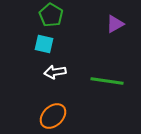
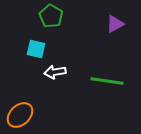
green pentagon: moved 1 px down
cyan square: moved 8 px left, 5 px down
orange ellipse: moved 33 px left, 1 px up
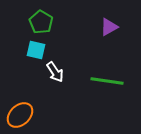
green pentagon: moved 10 px left, 6 px down
purple triangle: moved 6 px left, 3 px down
cyan square: moved 1 px down
white arrow: rotated 115 degrees counterclockwise
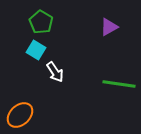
cyan square: rotated 18 degrees clockwise
green line: moved 12 px right, 3 px down
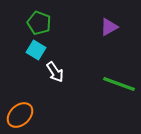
green pentagon: moved 2 px left, 1 px down; rotated 10 degrees counterclockwise
green line: rotated 12 degrees clockwise
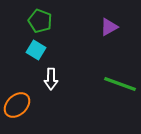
green pentagon: moved 1 px right, 2 px up
white arrow: moved 4 px left, 7 px down; rotated 35 degrees clockwise
green line: moved 1 px right
orange ellipse: moved 3 px left, 10 px up
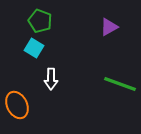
cyan square: moved 2 px left, 2 px up
orange ellipse: rotated 72 degrees counterclockwise
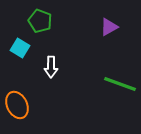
cyan square: moved 14 px left
white arrow: moved 12 px up
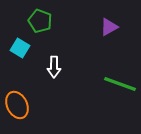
white arrow: moved 3 px right
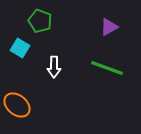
green line: moved 13 px left, 16 px up
orange ellipse: rotated 24 degrees counterclockwise
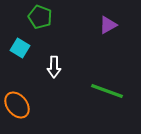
green pentagon: moved 4 px up
purple triangle: moved 1 px left, 2 px up
green line: moved 23 px down
orange ellipse: rotated 12 degrees clockwise
